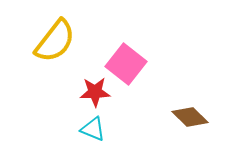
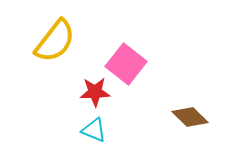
cyan triangle: moved 1 px right, 1 px down
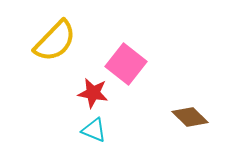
yellow semicircle: rotated 6 degrees clockwise
red star: moved 2 px left, 1 px down; rotated 12 degrees clockwise
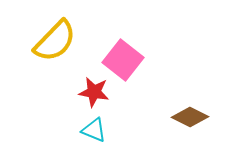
pink square: moved 3 px left, 4 px up
red star: moved 1 px right, 1 px up
brown diamond: rotated 18 degrees counterclockwise
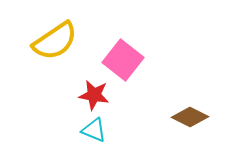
yellow semicircle: rotated 12 degrees clockwise
red star: moved 3 px down
